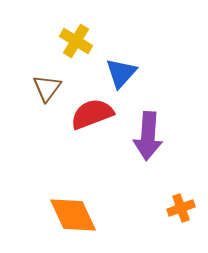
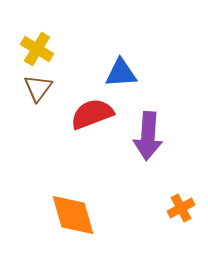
yellow cross: moved 39 px left, 8 px down
blue triangle: rotated 44 degrees clockwise
brown triangle: moved 9 px left
orange cross: rotated 8 degrees counterclockwise
orange diamond: rotated 9 degrees clockwise
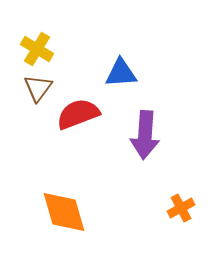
red semicircle: moved 14 px left
purple arrow: moved 3 px left, 1 px up
orange diamond: moved 9 px left, 3 px up
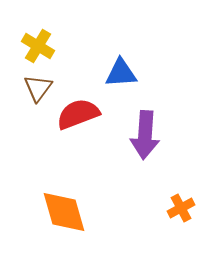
yellow cross: moved 1 px right, 3 px up
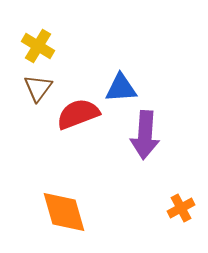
blue triangle: moved 15 px down
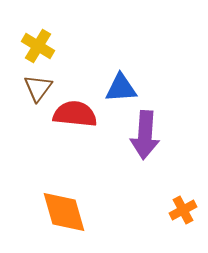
red semicircle: moved 3 px left; rotated 27 degrees clockwise
orange cross: moved 2 px right, 2 px down
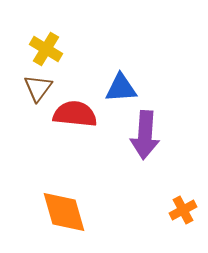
yellow cross: moved 8 px right, 3 px down
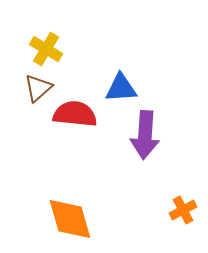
brown triangle: rotated 12 degrees clockwise
orange diamond: moved 6 px right, 7 px down
